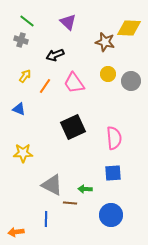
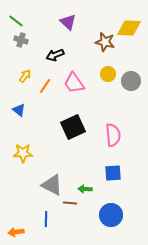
green line: moved 11 px left
blue triangle: moved 1 px down; rotated 16 degrees clockwise
pink semicircle: moved 1 px left, 3 px up
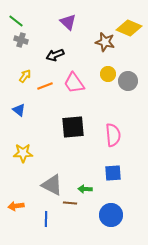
yellow diamond: rotated 20 degrees clockwise
gray circle: moved 3 px left
orange line: rotated 35 degrees clockwise
black square: rotated 20 degrees clockwise
orange arrow: moved 26 px up
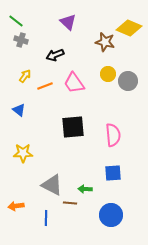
blue line: moved 1 px up
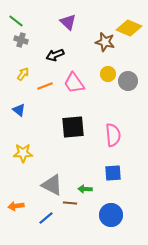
yellow arrow: moved 2 px left, 2 px up
blue line: rotated 49 degrees clockwise
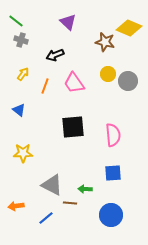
orange line: rotated 49 degrees counterclockwise
